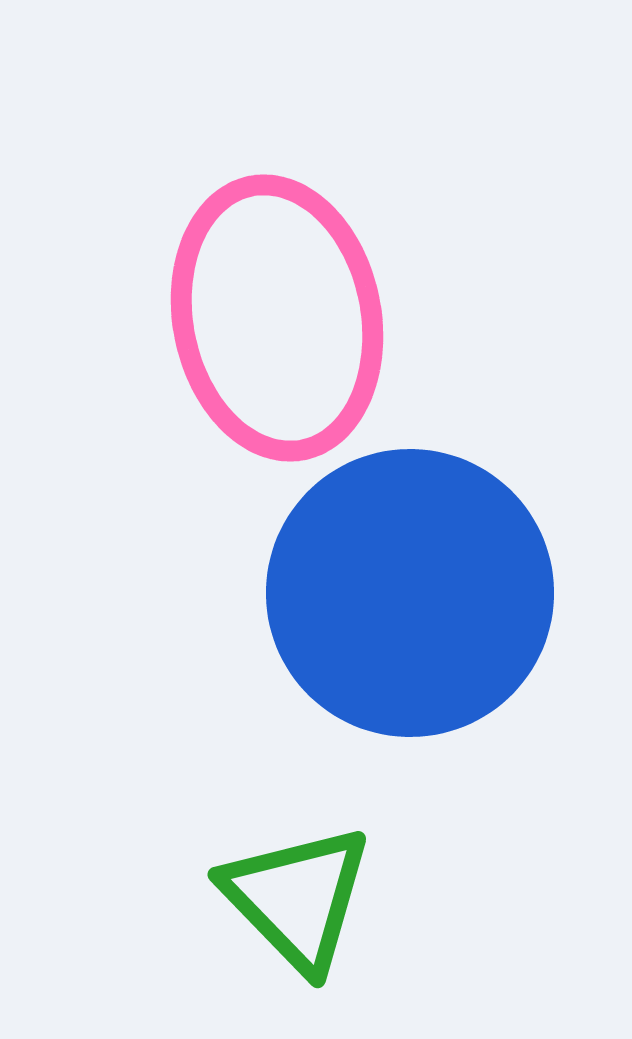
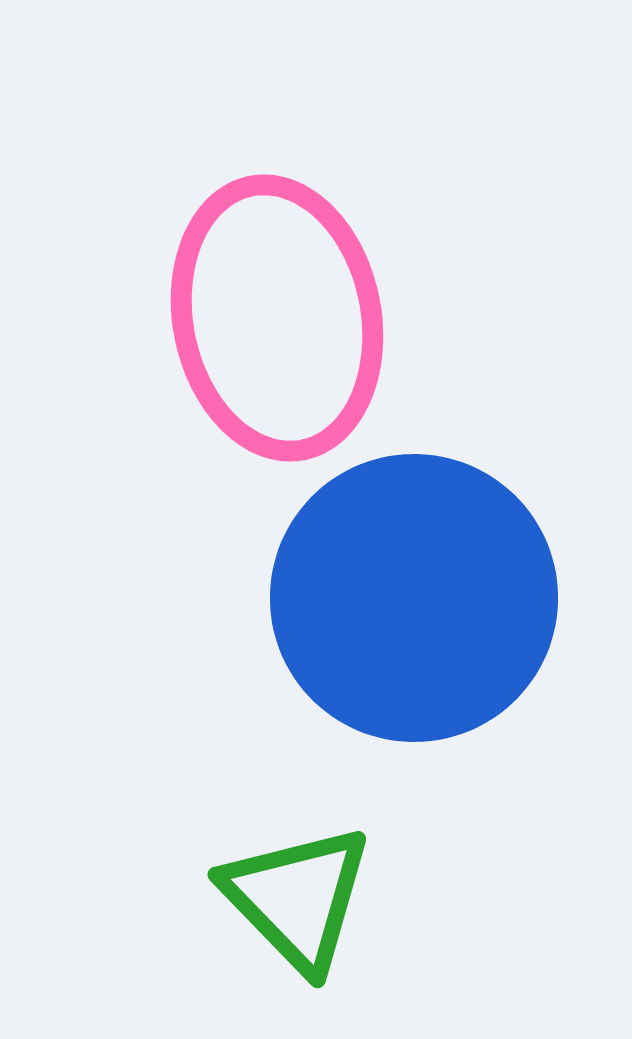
blue circle: moved 4 px right, 5 px down
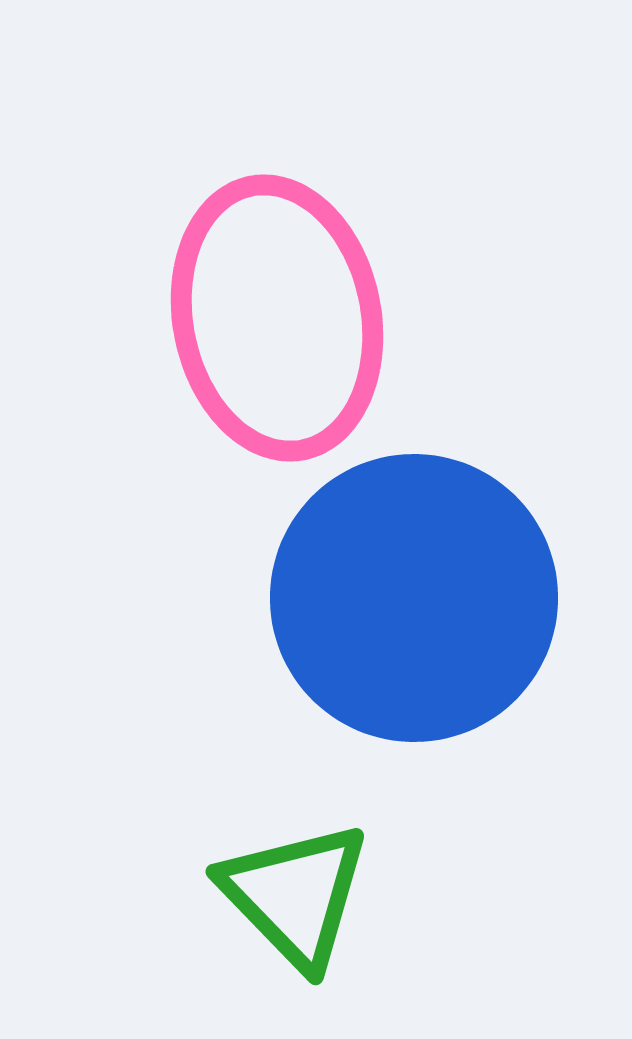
green triangle: moved 2 px left, 3 px up
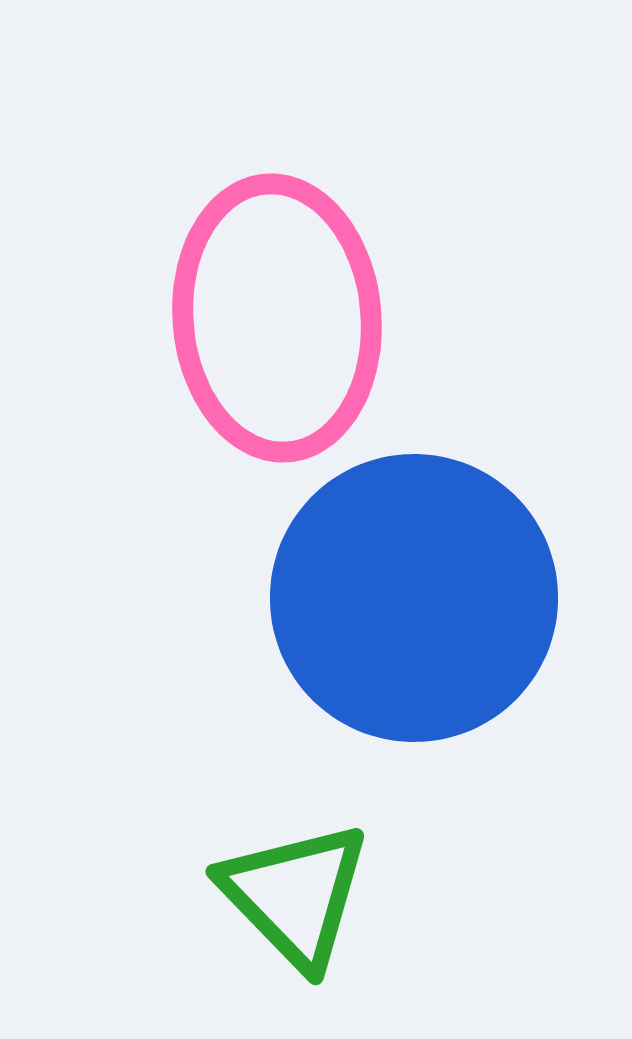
pink ellipse: rotated 6 degrees clockwise
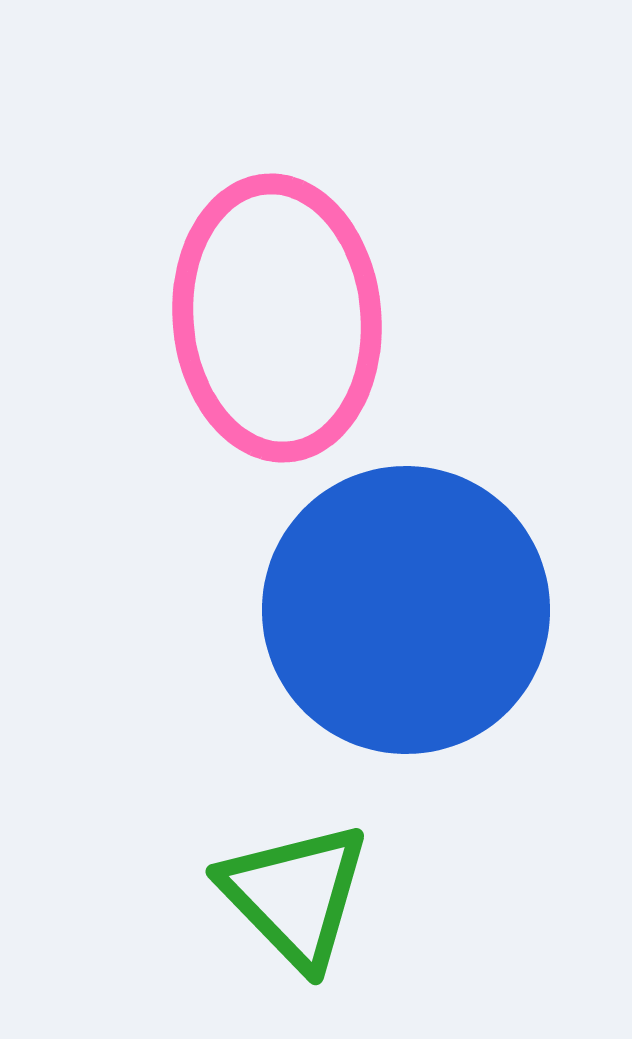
blue circle: moved 8 px left, 12 px down
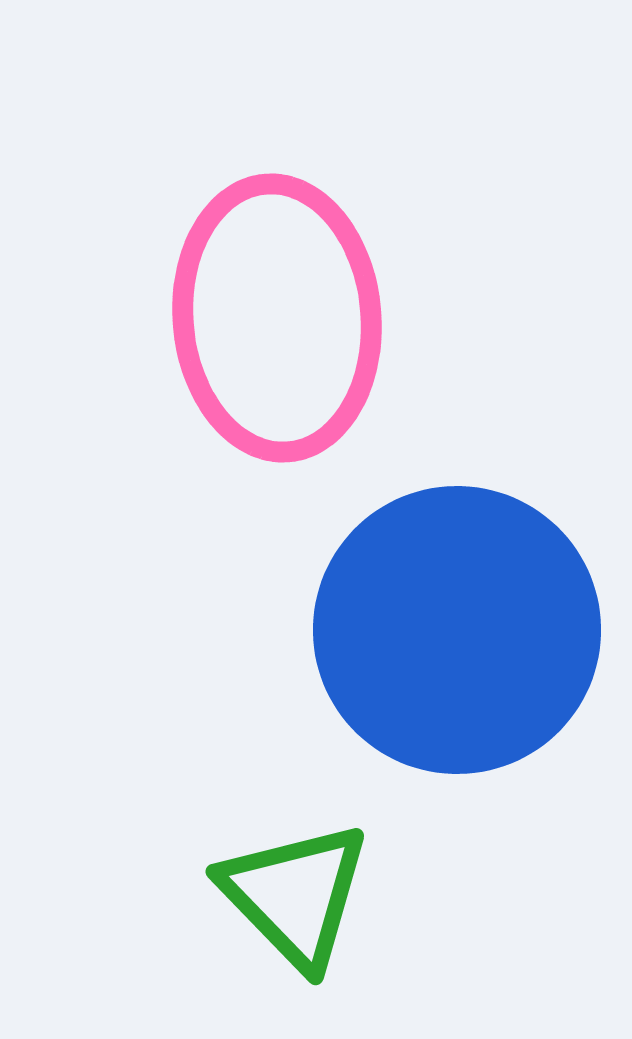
blue circle: moved 51 px right, 20 px down
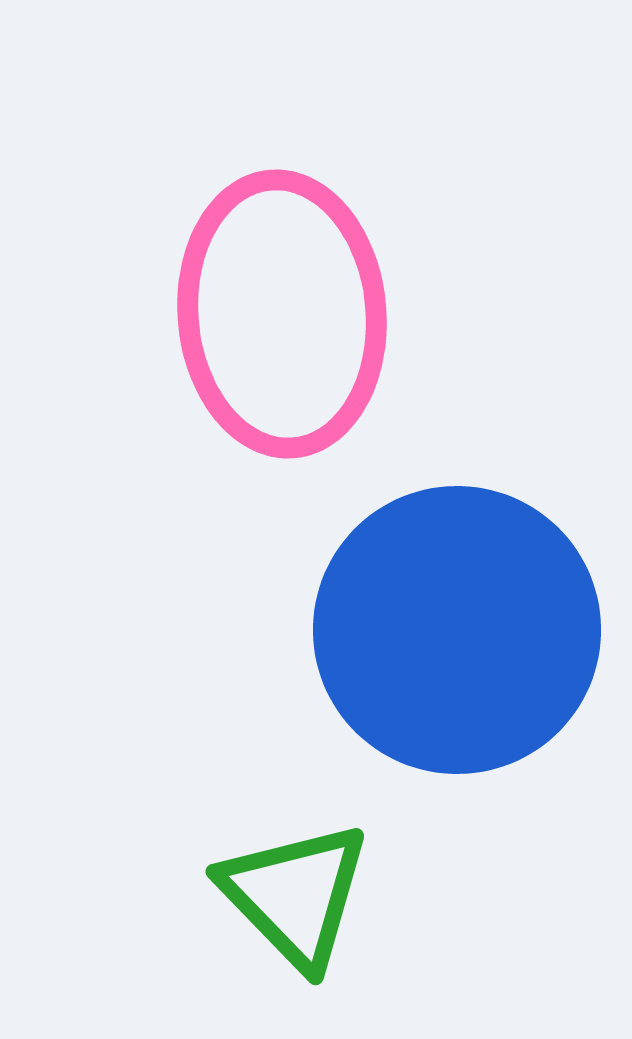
pink ellipse: moved 5 px right, 4 px up
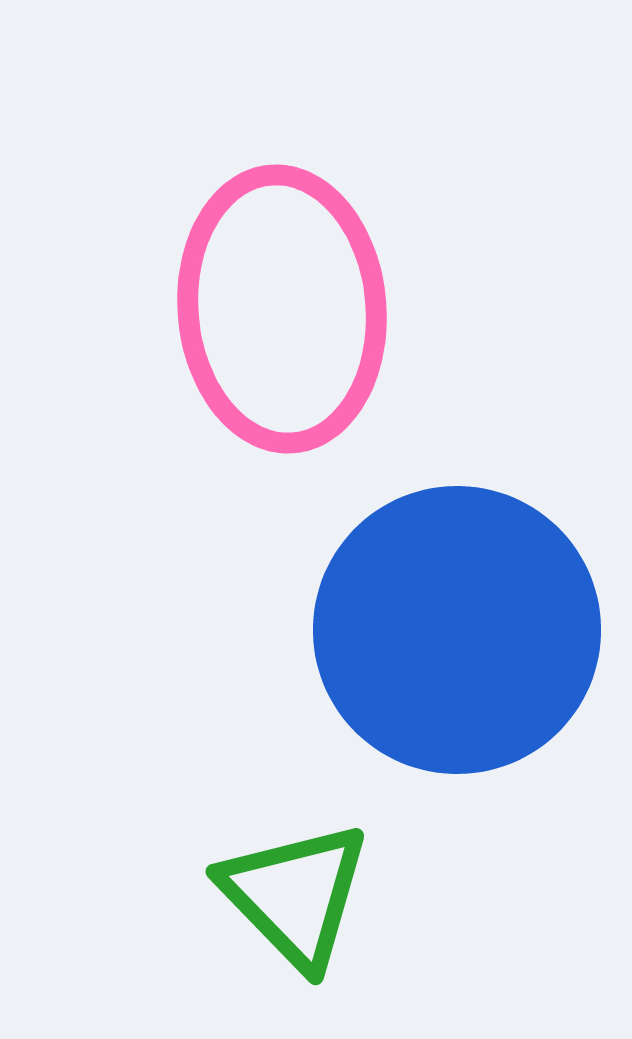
pink ellipse: moved 5 px up
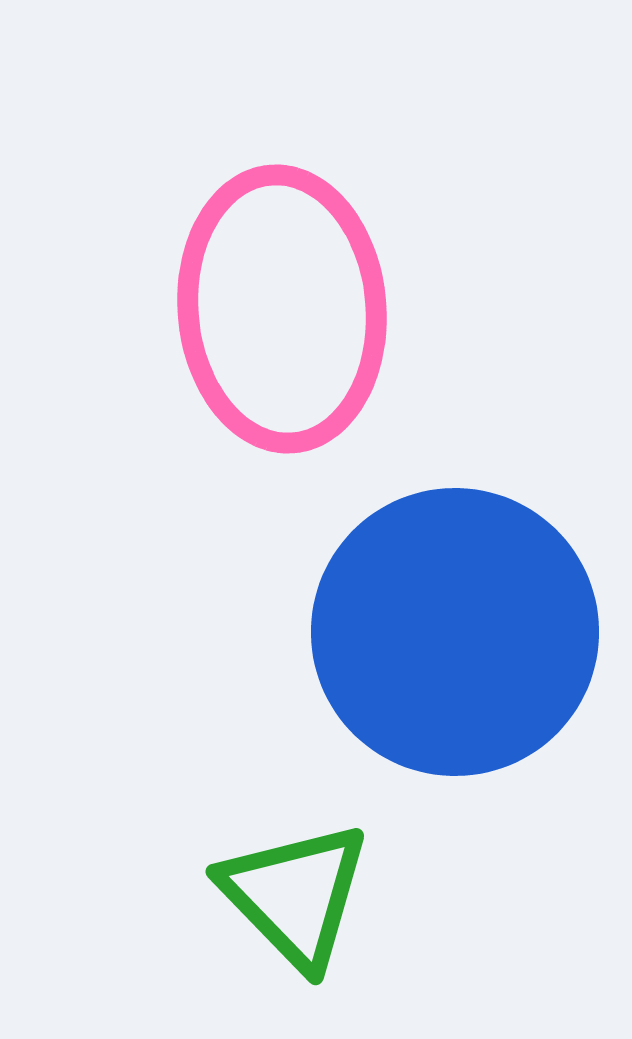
blue circle: moved 2 px left, 2 px down
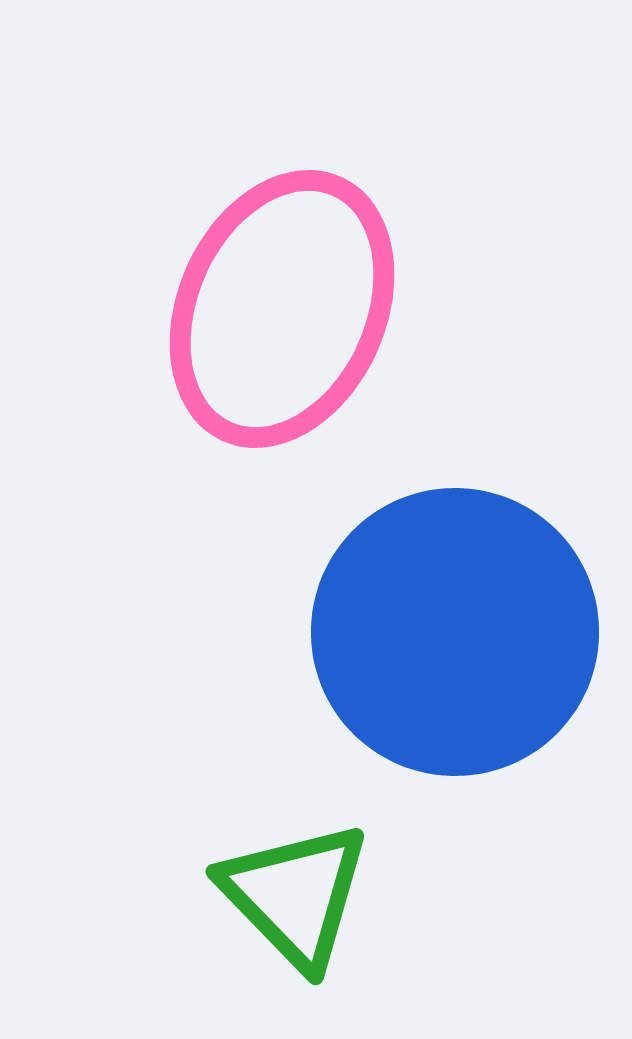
pink ellipse: rotated 29 degrees clockwise
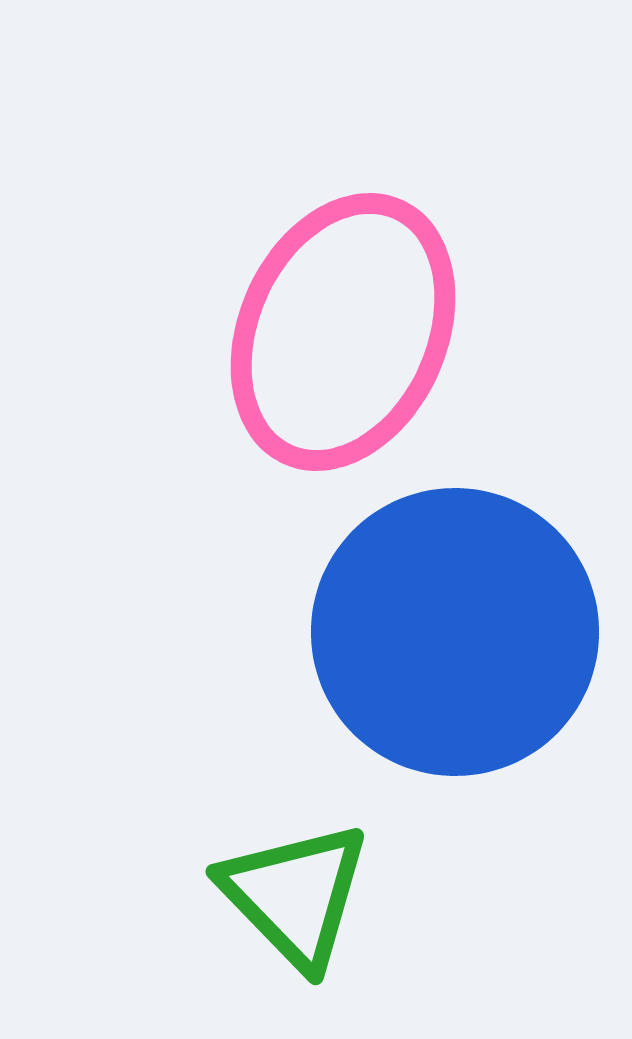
pink ellipse: moved 61 px right, 23 px down
